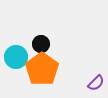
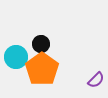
purple semicircle: moved 3 px up
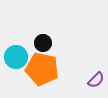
black circle: moved 2 px right, 1 px up
orange pentagon: rotated 24 degrees counterclockwise
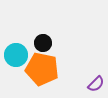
cyan circle: moved 2 px up
purple semicircle: moved 4 px down
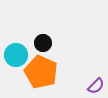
orange pentagon: moved 1 px left, 3 px down; rotated 12 degrees clockwise
purple semicircle: moved 2 px down
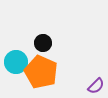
cyan circle: moved 7 px down
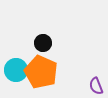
cyan circle: moved 8 px down
purple semicircle: rotated 114 degrees clockwise
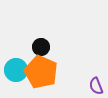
black circle: moved 2 px left, 4 px down
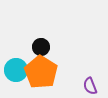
orange pentagon: rotated 8 degrees clockwise
purple semicircle: moved 6 px left
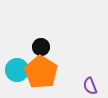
cyan circle: moved 1 px right
